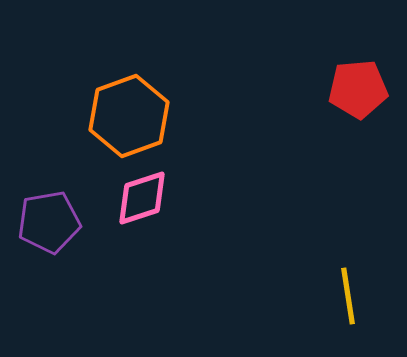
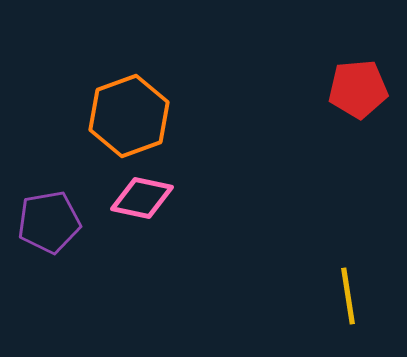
pink diamond: rotated 30 degrees clockwise
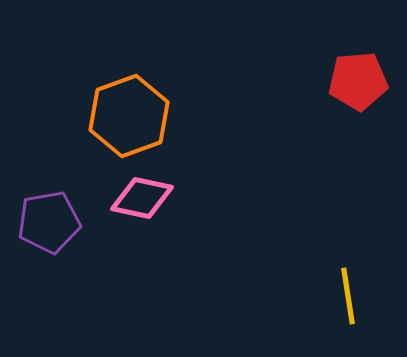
red pentagon: moved 8 px up
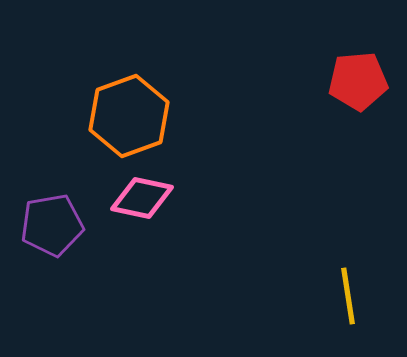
purple pentagon: moved 3 px right, 3 px down
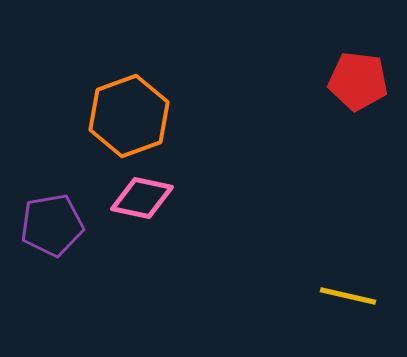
red pentagon: rotated 12 degrees clockwise
yellow line: rotated 68 degrees counterclockwise
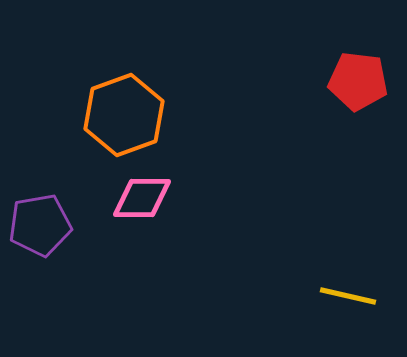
orange hexagon: moved 5 px left, 1 px up
pink diamond: rotated 12 degrees counterclockwise
purple pentagon: moved 12 px left
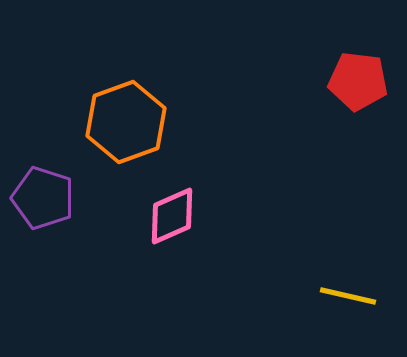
orange hexagon: moved 2 px right, 7 px down
pink diamond: moved 30 px right, 18 px down; rotated 24 degrees counterclockwise
purple pentagon: moved 3 px right, 27 px up; rotated 28 degrees clockwise
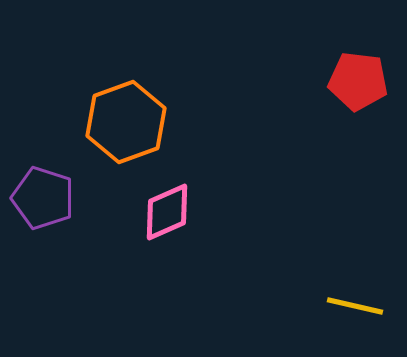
pink diamond: moved 5 px left, 4 px up
yellow line: moved 7 px right, 10 px down
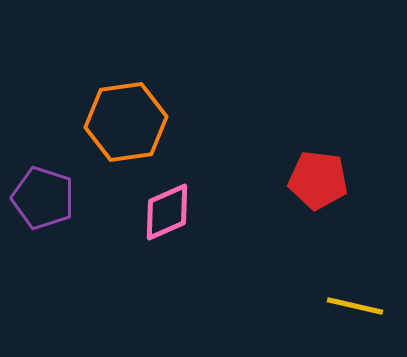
red pentagon: moved 40 px left, 99 px down
orange hexagon: rotated 12 degrees clockwise
